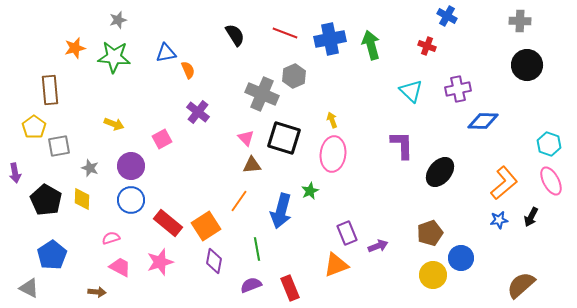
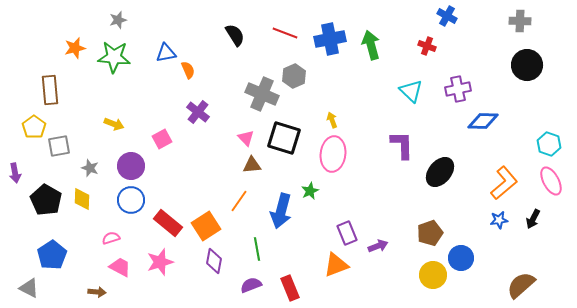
black arrow at (531, 217): moved 2 px right, 2 px down
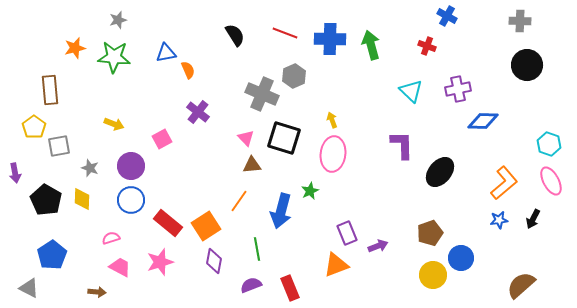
blue cross at (330, 39): rotated 12 degrees clockwise
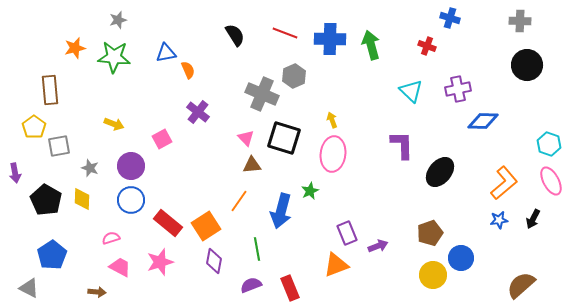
blue cross at (447, 16): moved 3 px right, 2 px down; rotated 12 degrees counterclockwise
